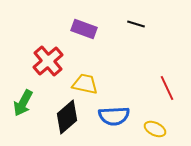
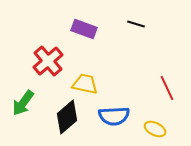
green arrow: rotated 8 degrees clockwise
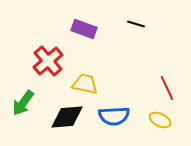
black diamond: rotated 36 degrees clockwise
yellow ellipse: moved 5 px right, 9 px up
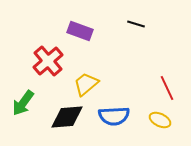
purple rectangle: moved 4 px left, 2 px down
yellow trapezoid: moved 1 px right; rotated 52 degrees counterclockwise
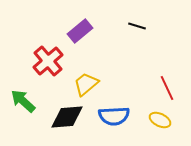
black line: moved 1 px right, 2 px down
purple rectangle: rotated 60 degrees counterclockwise
green arrow: moved 2 px up; rotated 96 degrees clockwise
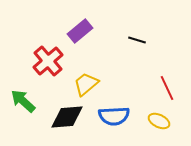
black line: moved 14 px down
yellow ellipse: moved 1 px left, 1 px down
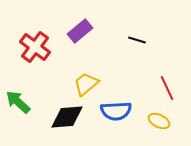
red cross: moved 13 px left, 14 px up; rotated 12 degrees counterclockwise
green arrow: moved 5 px left, 1 px down
blue semicircle: moved 2 px right, 5 px up
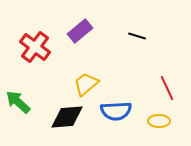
black line: moved 4 px up
yellow ellipse: rotated 25 degrees counterclockwise
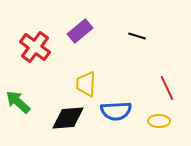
yellow trapezoid: rotated 48 degrees counterclockwise
black diamond: moved 1 px right, 1 px down
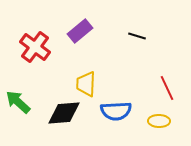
black diamond: moved 4 px left, 5 px up
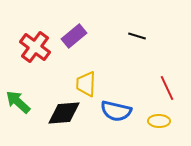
purple rectangle: moved 6 px left, 5 px down
blue semicircle: rotated 16 degrees clockwise
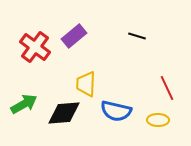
green arrow: moved 6 px right, 2 px down; rotated 108 degrees clockwise
yellow ellipse: moved 1 px left, 1 px up
